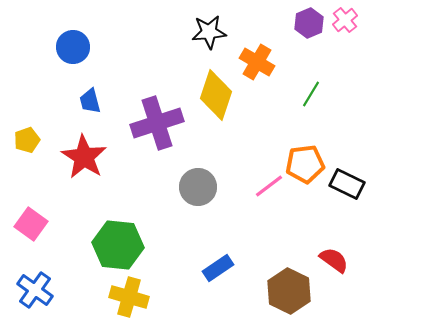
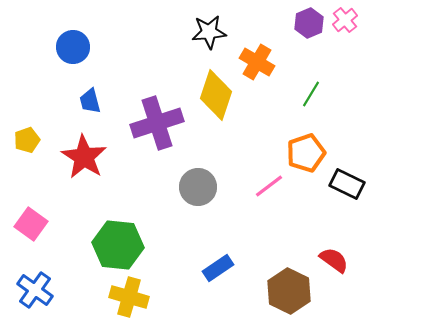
orange pentagon: moved 1 px right, 11 px up; rotated 12 degrees counterclockwise
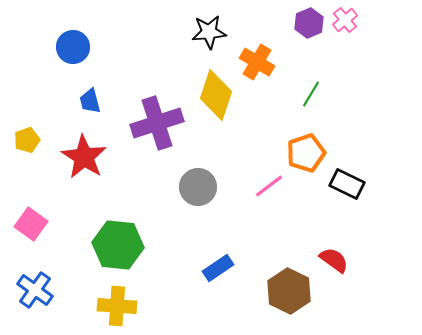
yellow cross: moved 12 px left, 9 px down; rotated 12 degrees counterclockwise
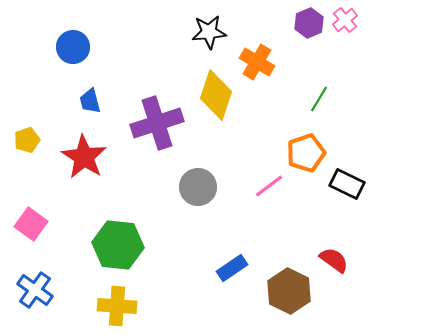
green line: moved 8 px right, 5 px down
blue rectangle: moved 14 px right
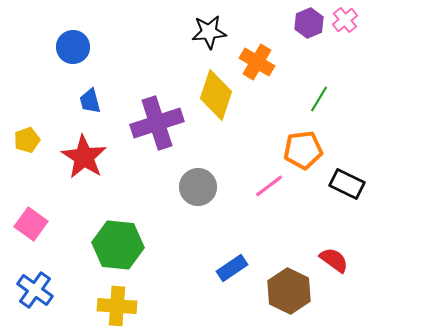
orange pentagon: moved 3 px left, 3 px up; rotated 12 degrees clockwise
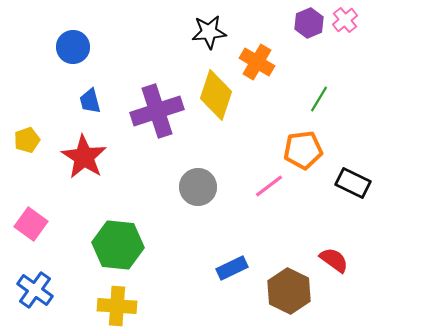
purple cross: moved 12 px up
black rectangle: moved 6 px right, 1 px up
blue rectangle: rotated 8 degrees clockwise
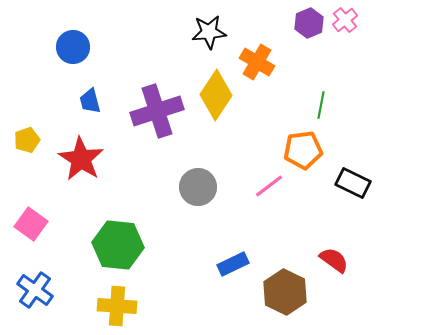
yellow diamond: rotated 15 degrees clockwise
green line: moved 2 px right, 6 px down; rotated 20 degrees counterclockwise
red star: moved 3 px left, 2 px down
blue rectangle: moved 1 px right, 4 px up
brown hexagon: moved 4 px left, 1 px down
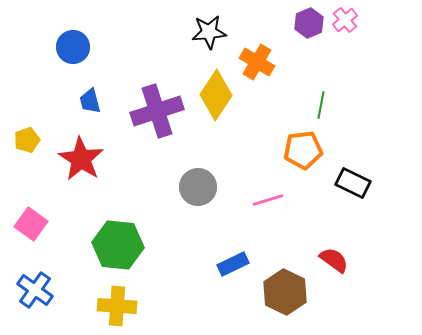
pink line: moved 1 px left, 14 px down; rotated 20 degrees clockwise
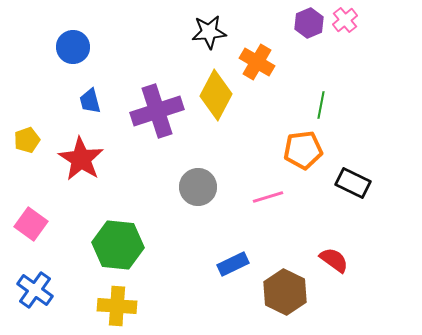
yellow diamond: rotated 6 degrees counterclockwise
pink line: moved 3 px up
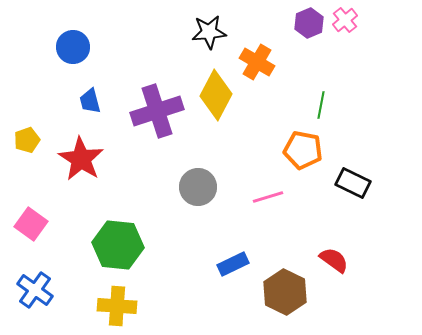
orange pentagon: rotated 18 degrees clockwise
